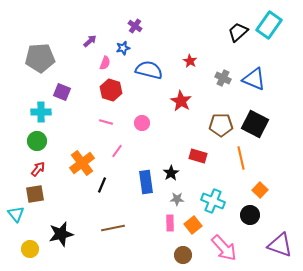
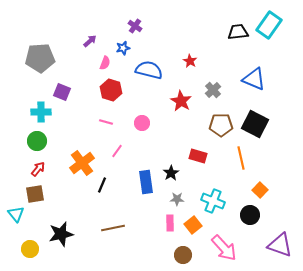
black trapezoid at (238, 32): rotated 35 degrees clockwise
gray cross at (223, 78): moved 10 px left, 12 px down; rotated 21 degrees clockwise
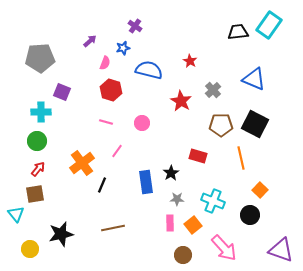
purple triangle at (280, 245): moved 1 px right, 5 px down
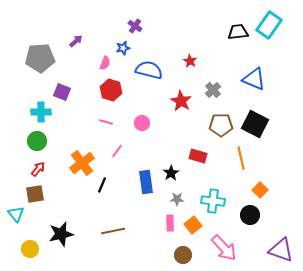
purple arrow at (90, 41): moved 14 px left
cyan cross at (213, 201): rotated 15 degrees counterclockwise
brown line at (113, 228): moved 3 px down
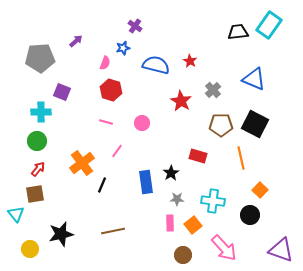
blue semicircle at (149, 70): moved 7 px right, 5 px up
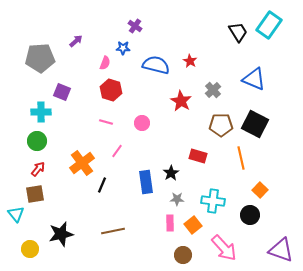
black trapezoid at (238, 32): rotated 65 degrees clockwise
blue star at (123, 48): rotated 16 degrees clockwise
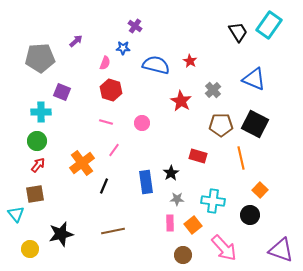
pink line at (117, 151): moved 3 px left, 1 px up
red arrow at (38, 169): moved 4 px up
black line at (102, 185): moved 2 px right, 1 px down
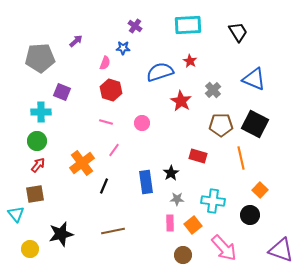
cyan rectangle at (269, 25): moved 81 px left; rotated 52 degrees clockwise
blue semicircle at (156, 65): moved 4 px right, 7 px down; rotated 32 degrees counterclockwise
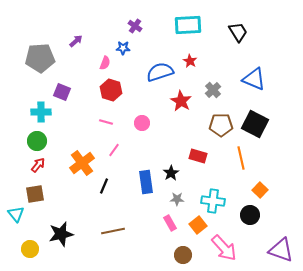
pink rectangle at (170, 223): rotated 28 degrees counterclockwise
orange square at (193, 225): moved 5 px right
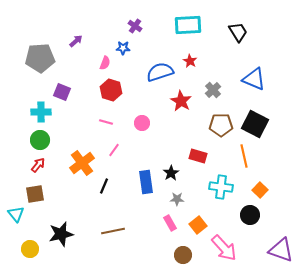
green circle at (37, 141): moved 3 px right, 1 px up
orange line at (241, 158): moved 3 px right, 2 px up
cyan cross at (213, 201): moved 8 px right, 14 px up
